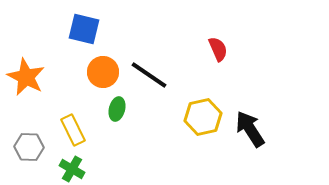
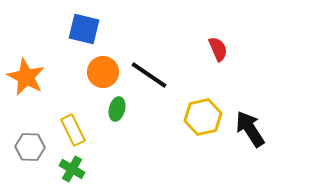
gray hexagon: moved 1 px right
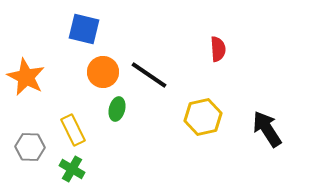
red semicircle: rotated 20 degrees clockwise
black arrow: moved 17 px right
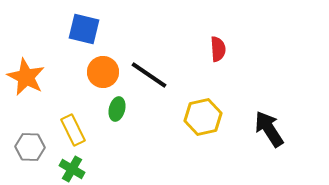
black arrow: moved 2 px right
